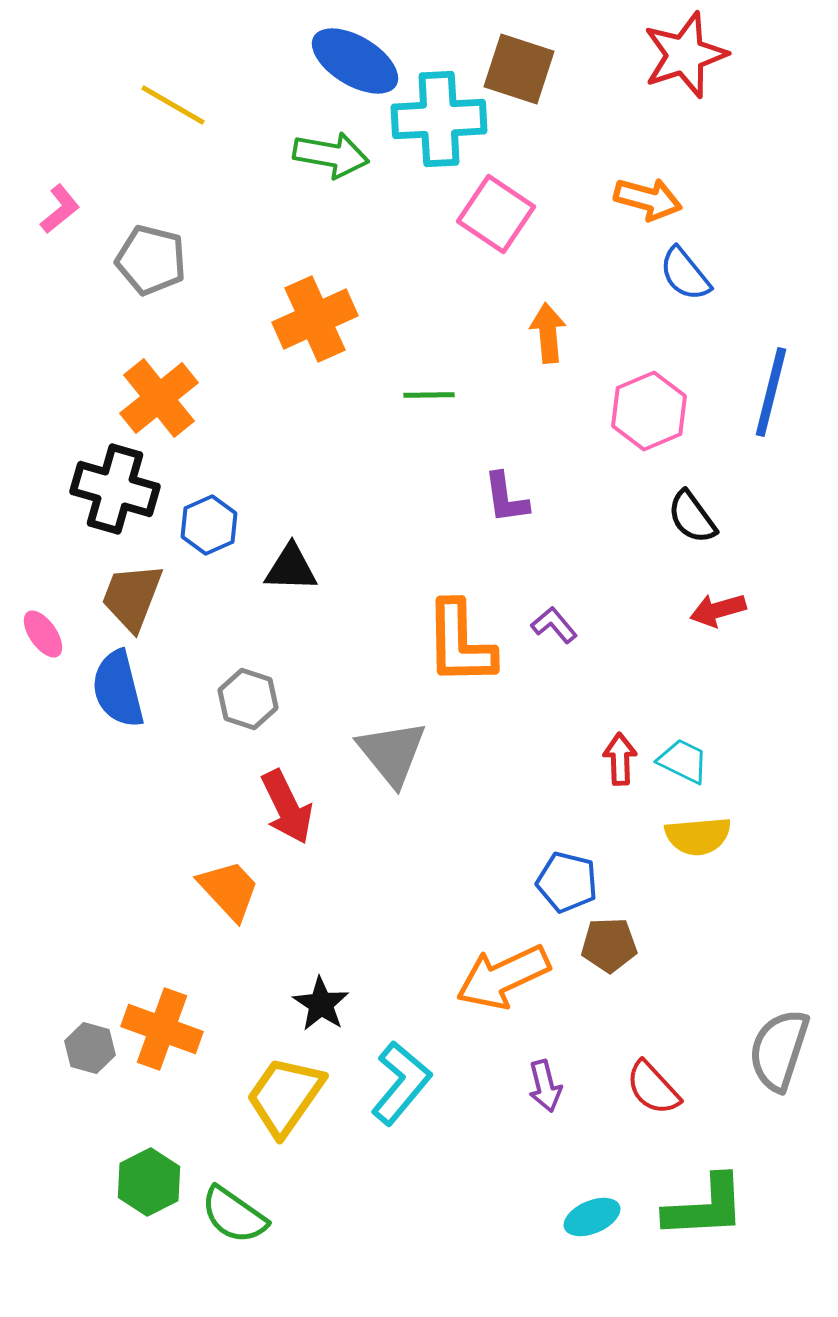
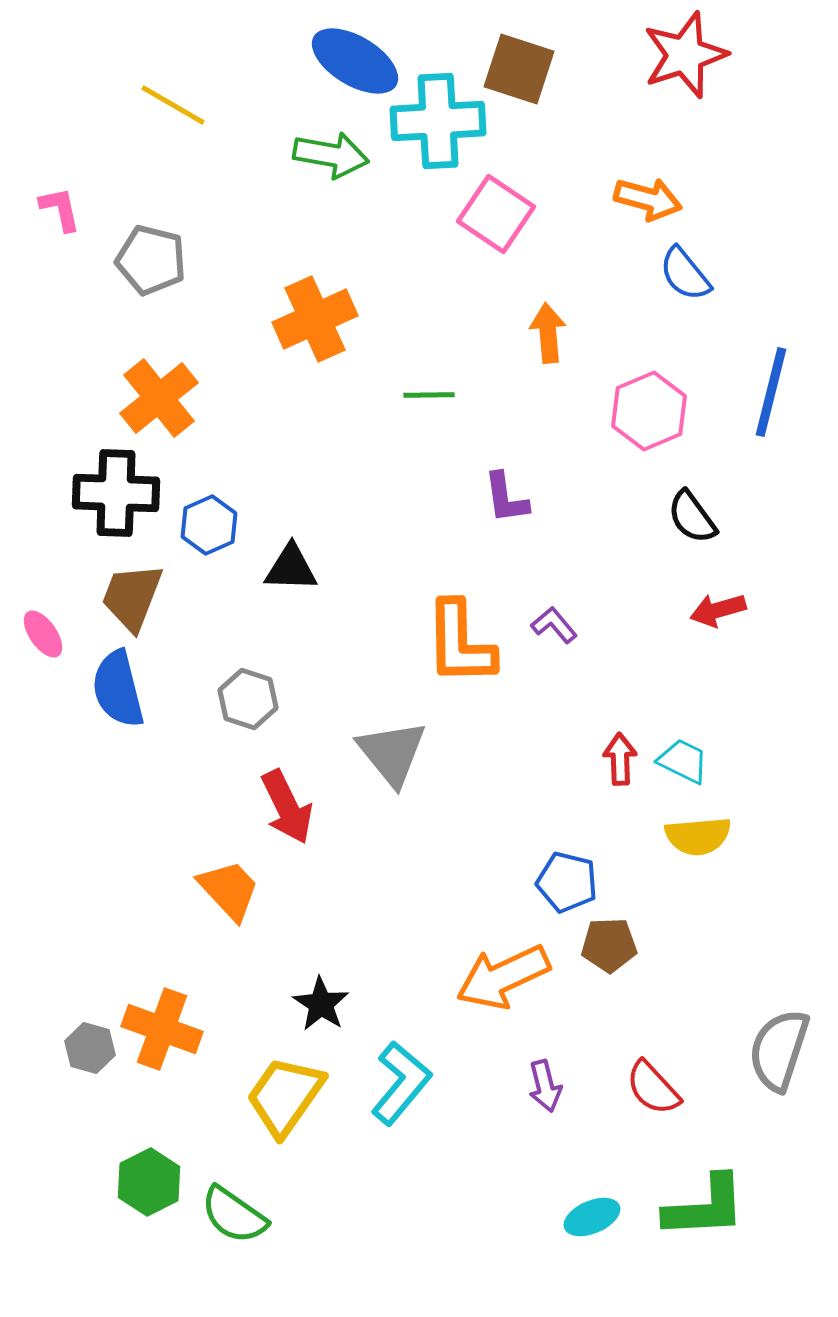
cyan cross at (439, 119): moved 1 px left, 2 px down
pink L-shape at (60, 209): rotated 63 degrees counterclockwise
black cross at (115, 489): moved 1 px right, 4 px down; rotated 14 degrees counterclockwise
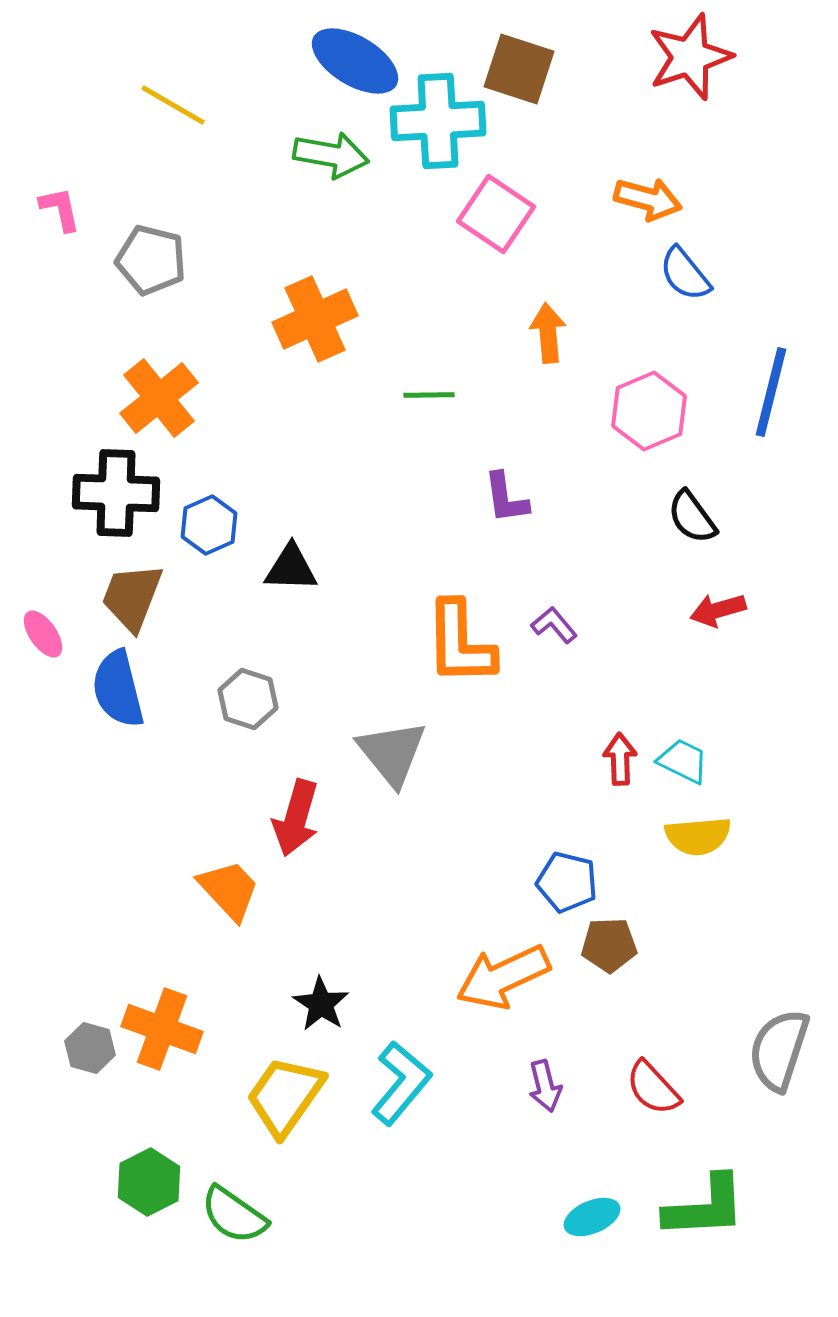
red star at (685, 55): moved 5 px right, 2 px down
red arrow at (287, 807): moved 9 px right, 11 px down; rotated 42 degrees clockwise
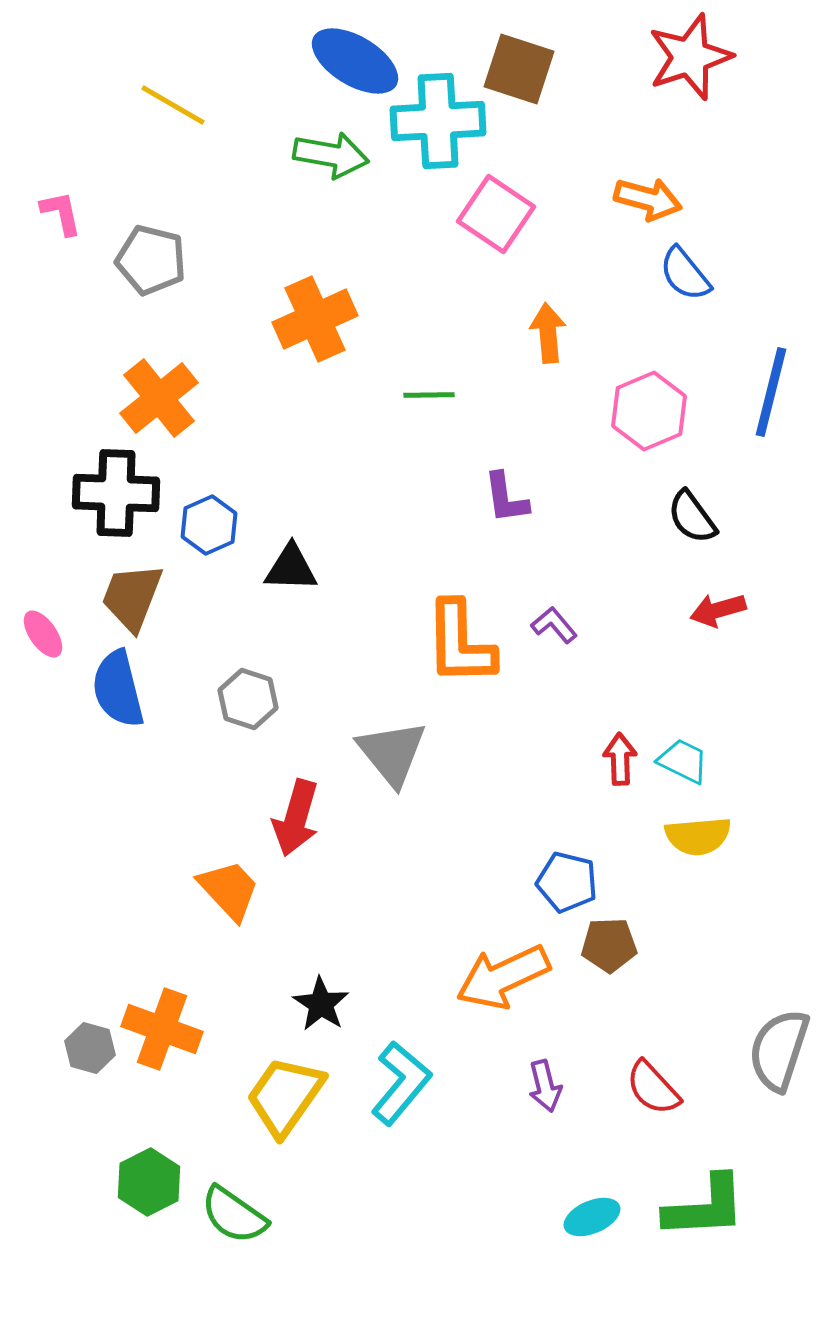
pink L-shape at (60, 209): moved 1 px right, 4 px down
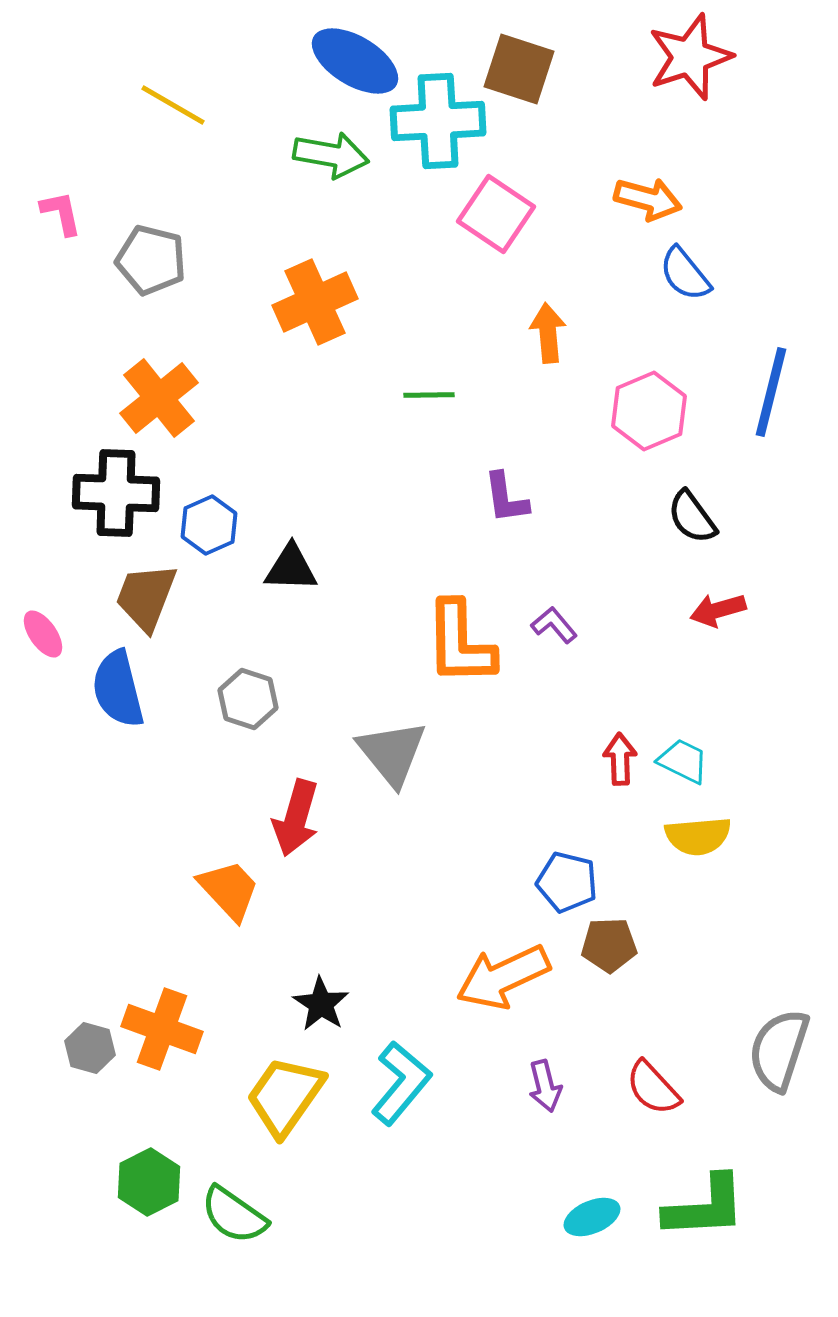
orange cross at (315, 319): moved 17 px up
brown trapezoid at (132, 597): moved 14 px right
